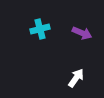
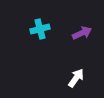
purple arrow: rotated 48 degrees counterclockwise
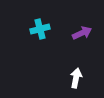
white arrow: rotated 24 degrees counterclockwise
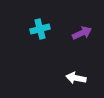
white arrow: rotated 90 degrees counterclockwise
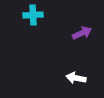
cyan cross: moved 7 px left, 14 px up; rotated 12 degrees clockwise
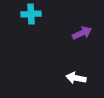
cyan cross: moved 2 px left, 1 px up
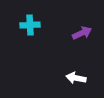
cyan cross: moved 1 px left, 11 px down
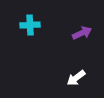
white arrow: rotated 48 degrees counterclockwise
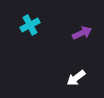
cyan cross: rotated 24 degrees counterclockwise
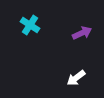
cyan cross: rotated 30 degrees counterclockwise
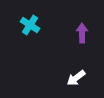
purple arrow: rotated 66 degrees counterclockwise
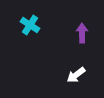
white arrow: moved 3 px up
